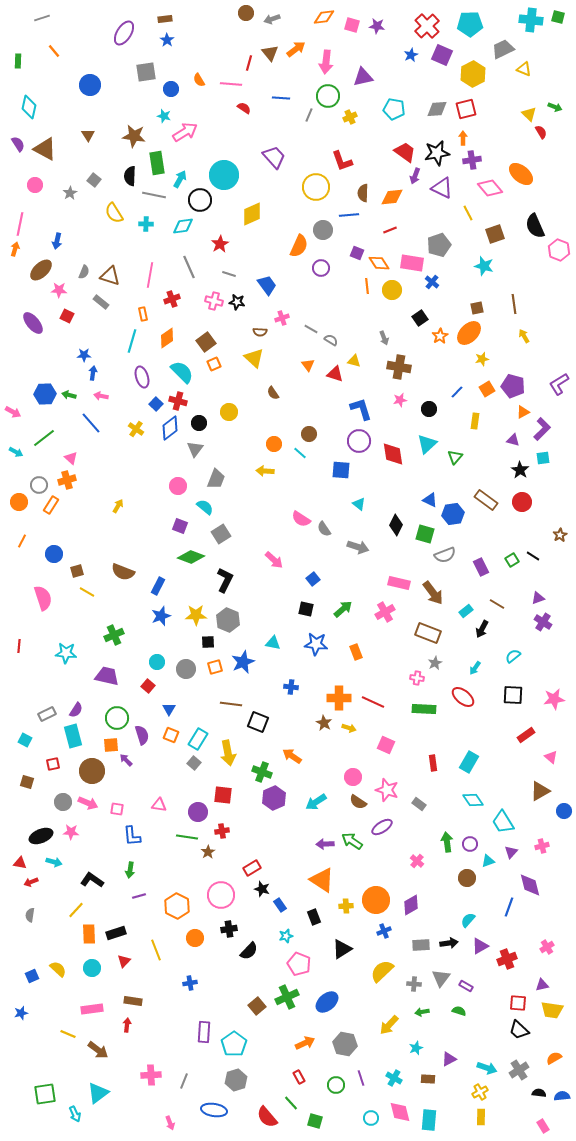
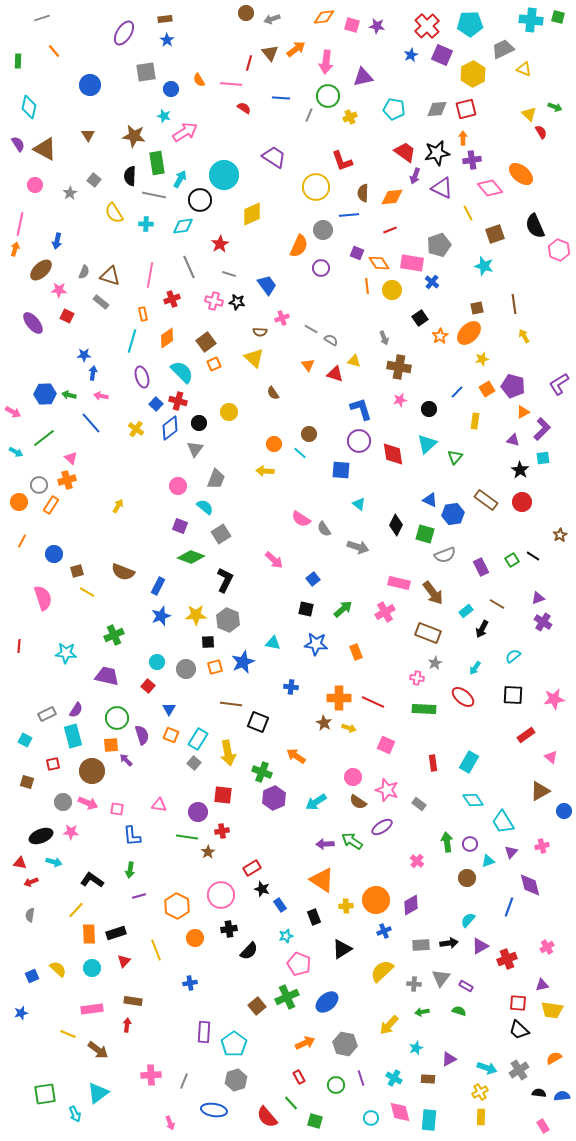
purple trapezoid at (274, 157): rotated 15 degrees counterclockwise
orange arrow at (292, 756): moved 4 px right
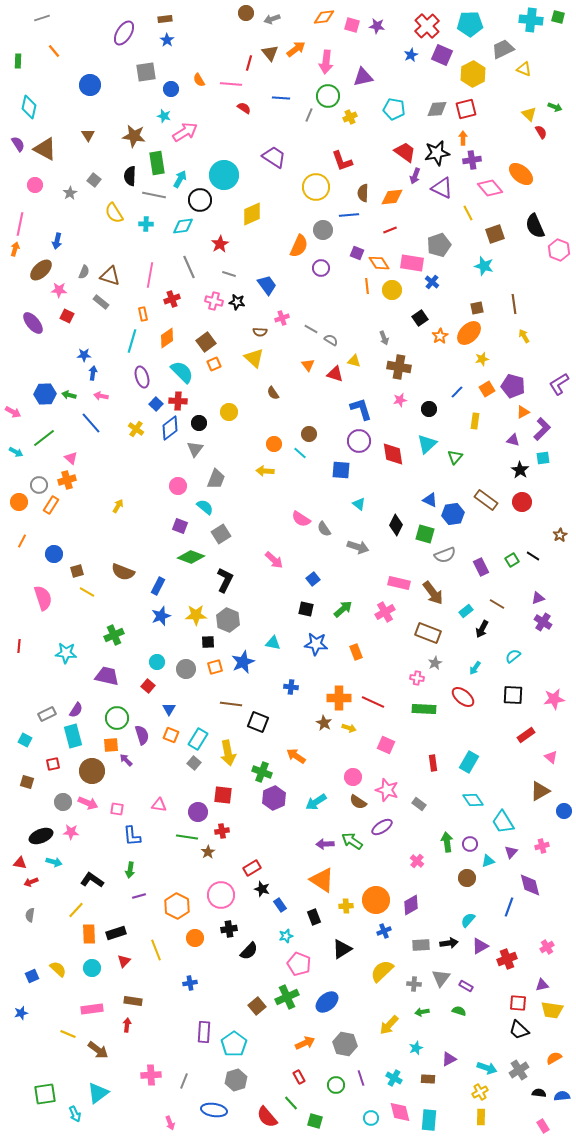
red cross at (178, 401): rotated 12 degrees counterclockwise
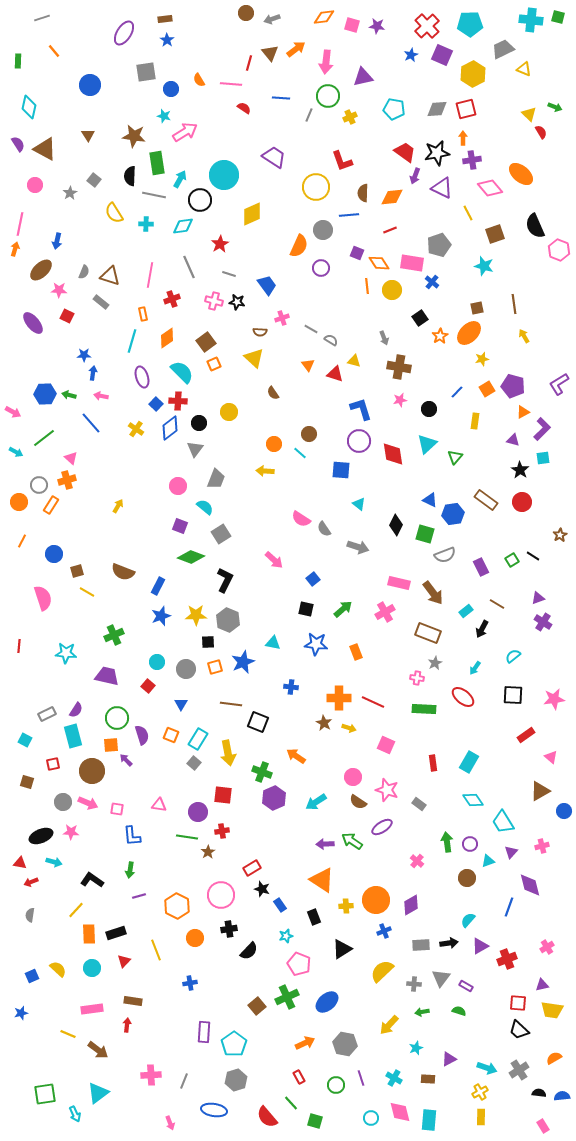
blue triangle at (169, 709): moved 12 px right, 5 px up
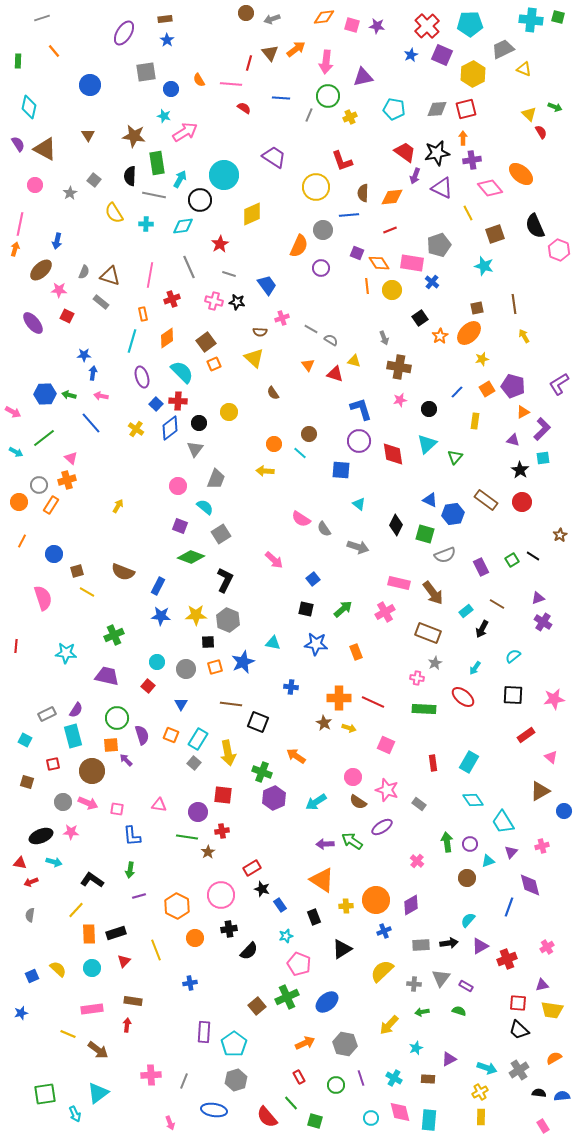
blue star at (161, 616): rotated 24 degrees clockwise
red line at (19, 646): moved 3 px left
